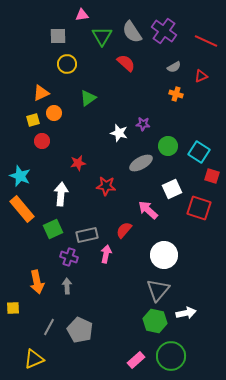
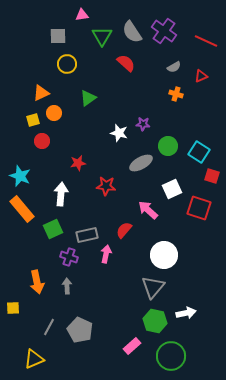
gray triangle at (158, 290): moved 5 px left, 3 px up
pink rectangle at (136, 360): moved 4 px left, 14 px up
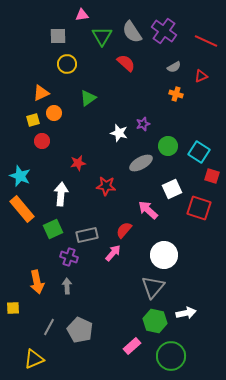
purple star at (143, 124): rotated 24 degrees counterclockwise
pink arrow at (106, 254): moved 7 px right, 1 px up; rotated 30 degrees clockwise
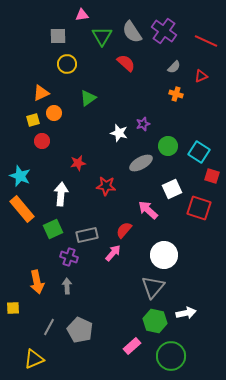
gray semicircle at (174, 67): rotated 16 degrees counterclockwise
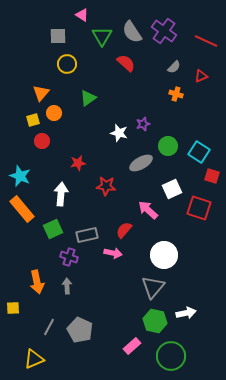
pink triangle at (82, 15): rotated 40 degrees clockwise
orange triangle at (41, 93): rotated 24 degrees counterclockwise
pink arrow at (113, 253): rotated 60 degrees clockwise
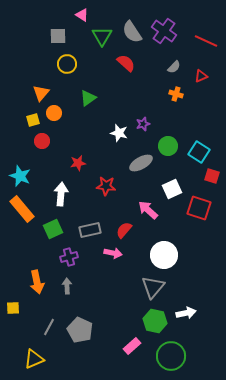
gray rectangle at (87, 235): moved 3 px right, 5 px up
purple cross at (69, 257): rotated 36 degrees counterclockwise
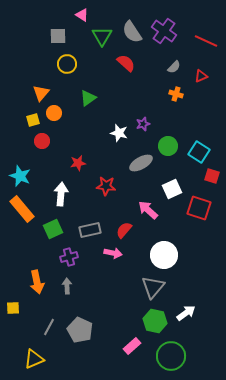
white arrow at (186, 313): rotated 24 degrees counterclockwise
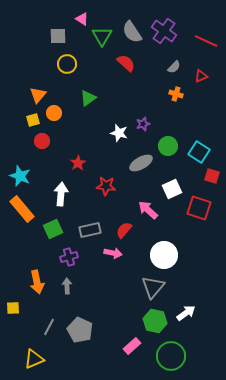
pink triangle at (82, 15): moved 4 px down
orange triangle at (41, 93): moved 3 px left, 2 px down
red star at (78, 163): rotated 21 degrees counterclockwise
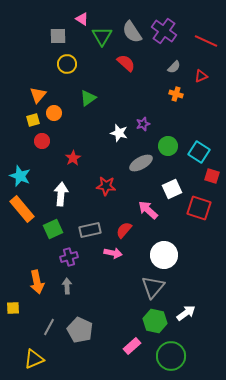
red star at (78, 163): moved 5 px left, 5 px up
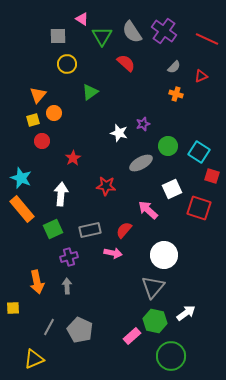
red line at (206, 41): moved 1 px right, 2 px up
green triangle at (88, 98): moved 2 px right, 6 px up
cyan star at (20, 176): moved 1 px right, 2 px down
pink rectangle at (132, 346): moved 10 px up
